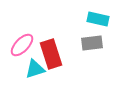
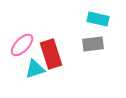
gray rectangle: moved 1 px right, 1 px down
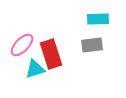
cyan rectangle: rotated 15 degrees counterclockwise
gray rectangle: moved 1 px left, 1 px down
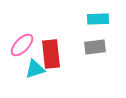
gray rectangle: moved 3 px right, 2 px down
red rectangle: rotated 12 degrees clockwise
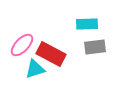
cyan rectangle: moved 11 px left, 5 px down
red rectangle: rotated 56 degrees counterclockwise
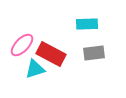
gray rectangle: moved 1 px left, 6 px down
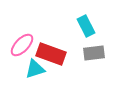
cyan rectangle: moved 1 px left, 2 px down; rotated 65 degrees clockwise
red rectangle: rotated 8 degrees counterclockwise
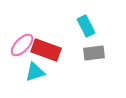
red rectangle: moved 5 px left, 4 px up
cyan triangle: moved 3 px down
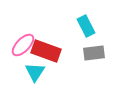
pink ellipse: moved 1 px right
red rectangle: moved 1 px down
cyan triangle: rotated 40 degrees counterclockwise
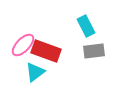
gray rectangle: moved 2 px up
cyan triangle: rotated 20 degrees clockwise
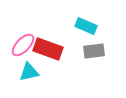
cyan rectangle: rotated 40 degrees counterclockwise
red rectangle: moved 2 px right, 2 px up
cyan triangle: moved 6 px left; rotated 25 degrees clockwise
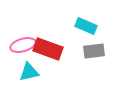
pink ellipse: rotated 30 degrees clockwise
